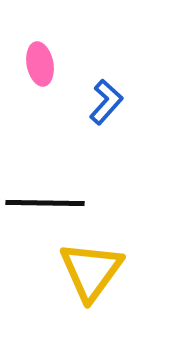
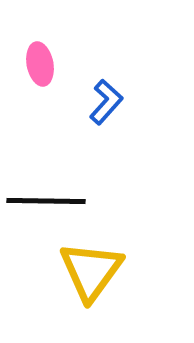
black line: moved 1 px right, 2 px up
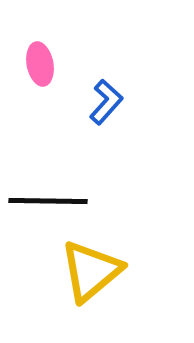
black line: moved 2 px right
yellow triangle: rotated 14 degrees clockwise
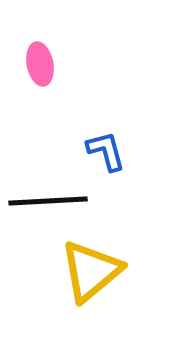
blue L-shape: moved 49 px down; rotated 57 degrees counterclockwise
black line: rotated 4 degrees counterclockwise
